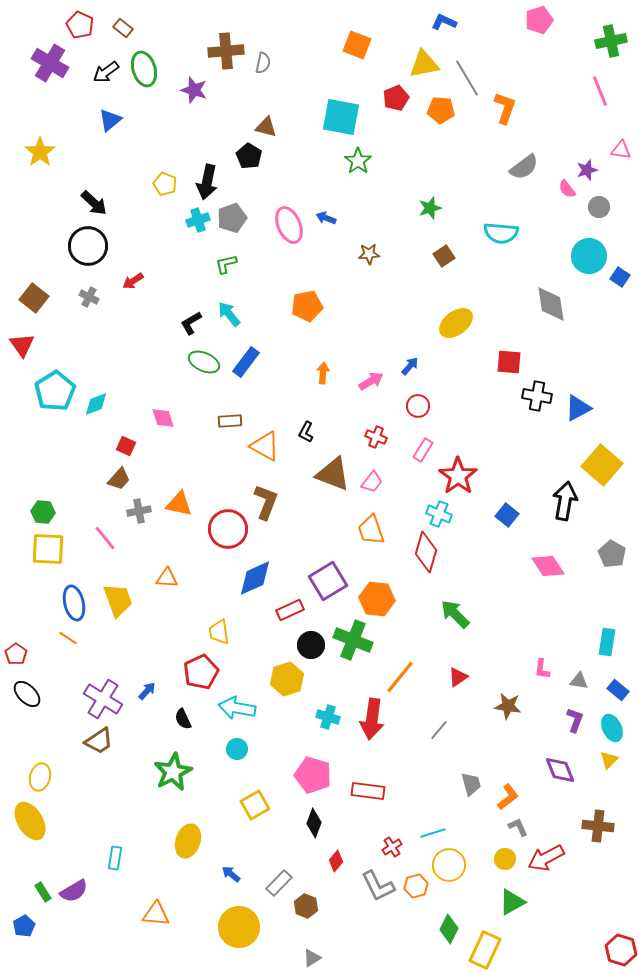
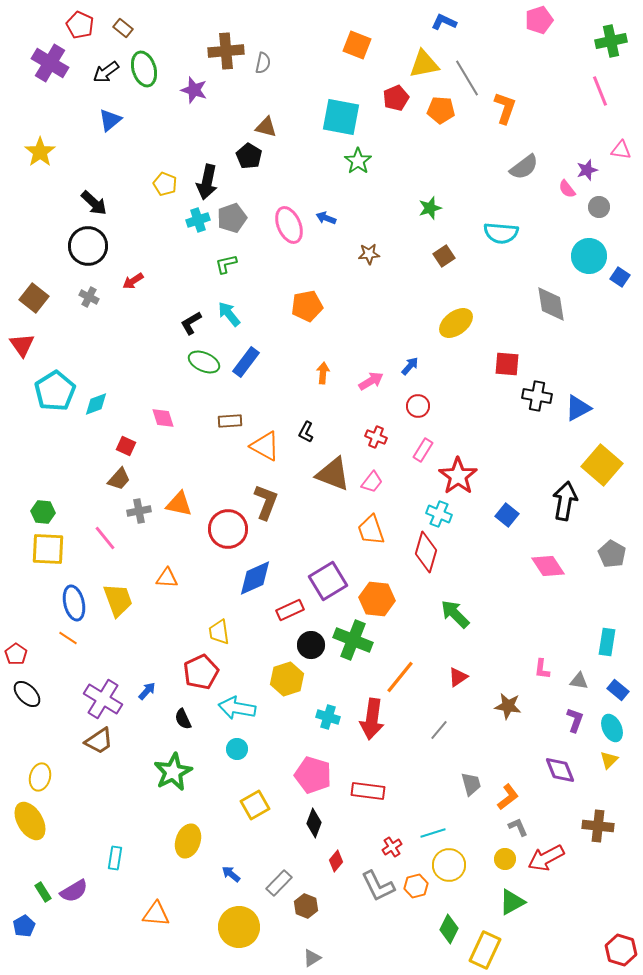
red square at (509, 362): moved 2 px left, 2 px down
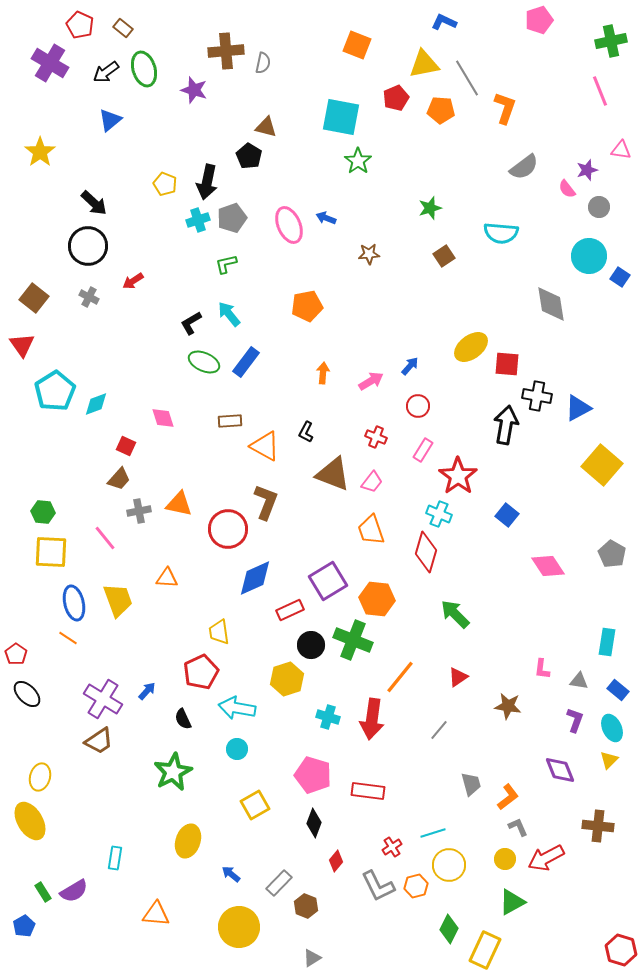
yellow ellipse at (456, 323): moved 15 px right, 24 px down
black arrow at (565, 501): moved 59 px left, 76 px up
yellow square at (48, 549): moved 3 px right, 3 px down
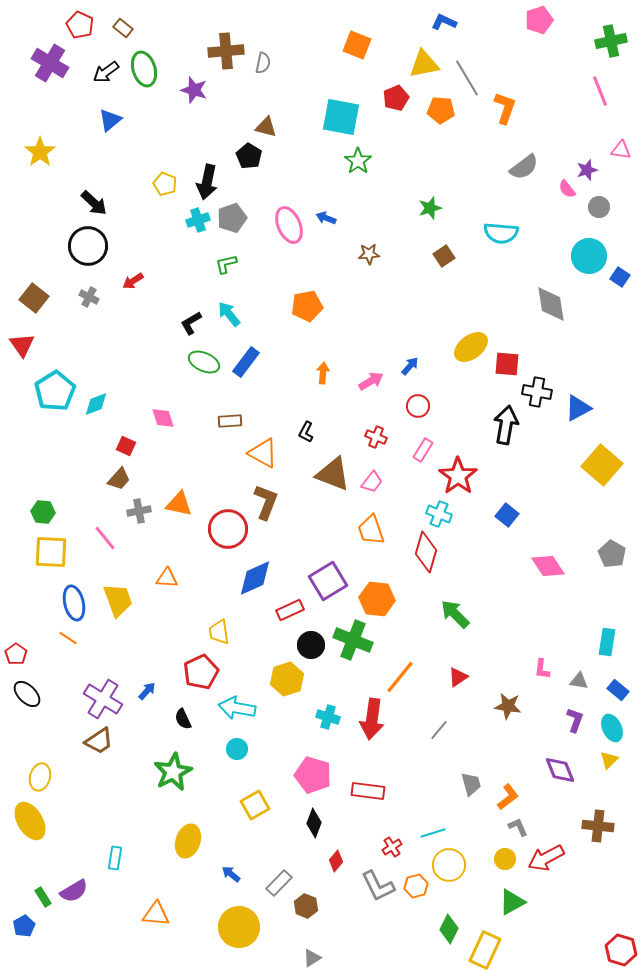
black cross at (537, 396): moved 4 px up
orange triangle at (265, 446): moved 2 px left, 7 px down
green rectangle at (43, 892): moved 5 px down
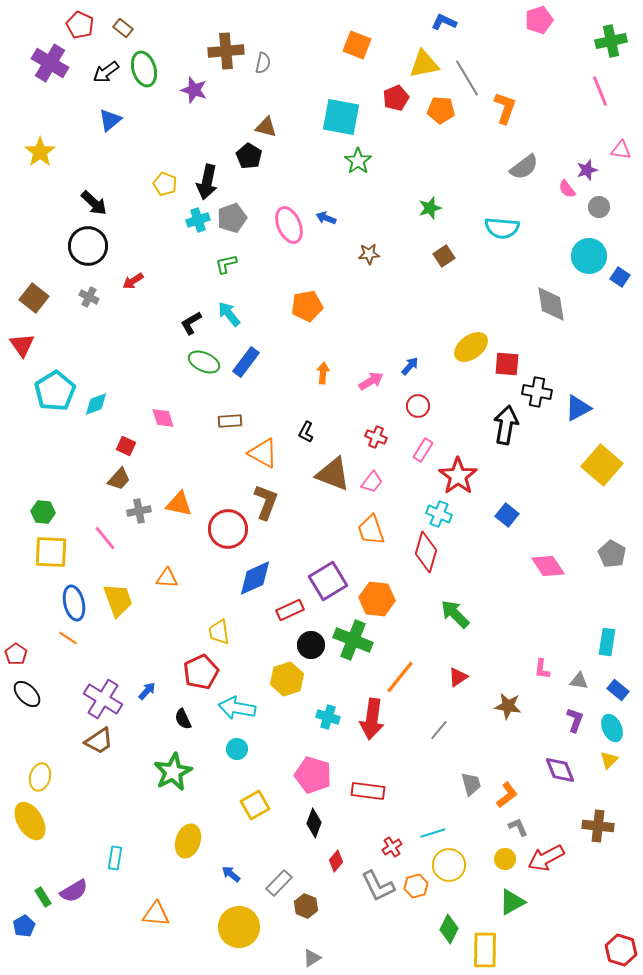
cyan semicircle at (501, 233): moved 1 px right, 5 px up
orange L-shape at (508, 797): moved 1 px left, 2 px up
yellow rectangle at (485, 950): rotated 24 degrees counterclockwise
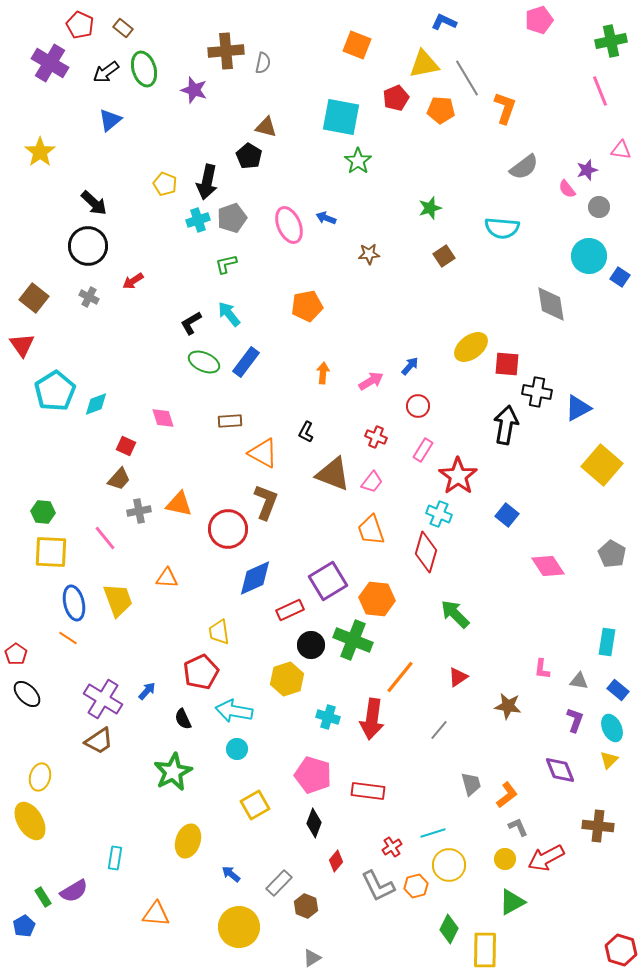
cyan arrow at (237, 708): moved 3 px left, 3 px down
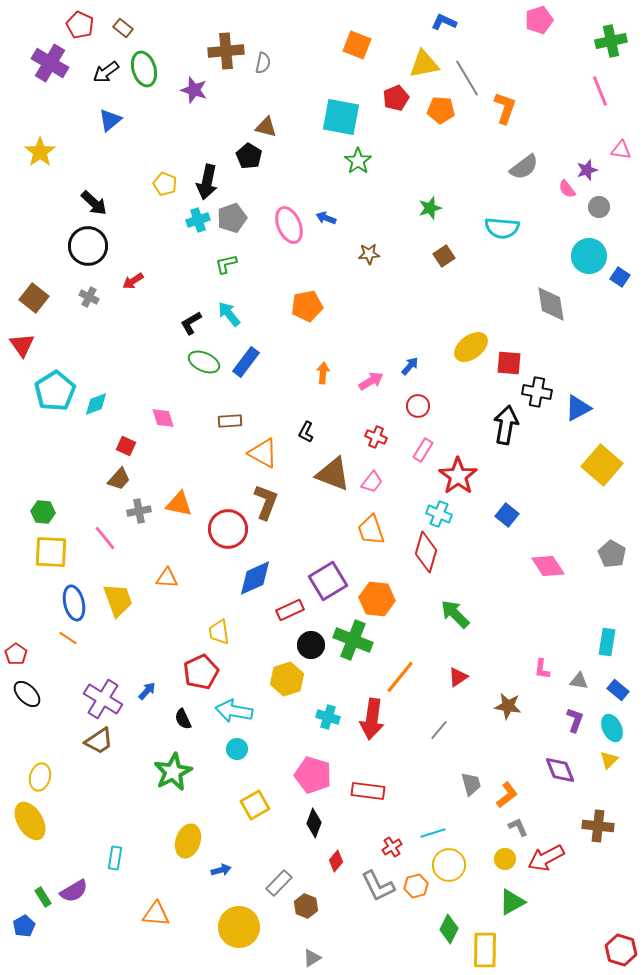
red square at (507, 364): moved 2 px right, 1 px up
blue arrow at (231, 874): moved 10 px left, 4 px up; rotated 126 degrees clockwise
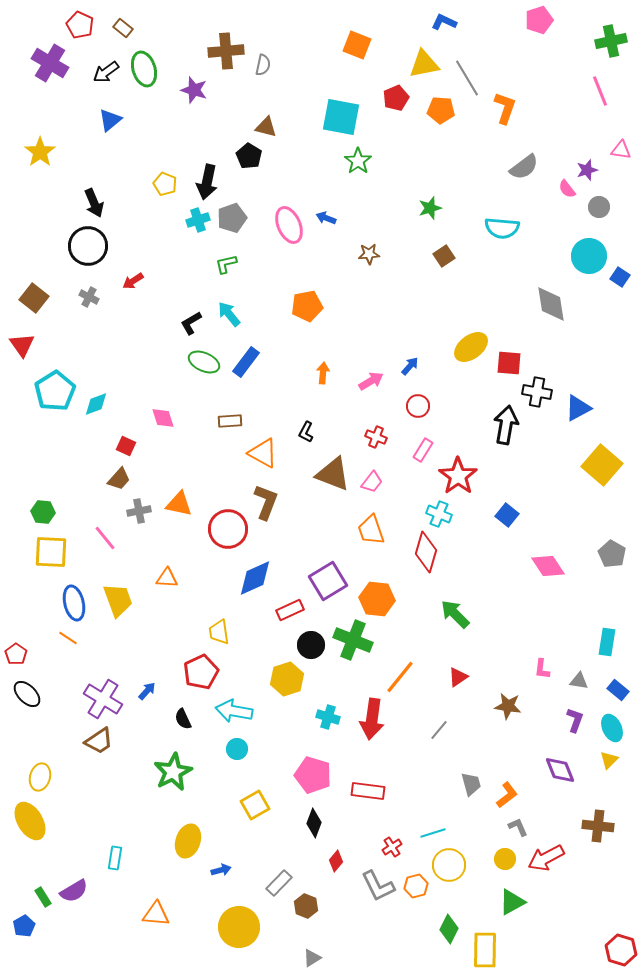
gray semicircle at (263, 63): moved 2 px down
black arrow at (94, 203): rotated 24 degrees clockwise
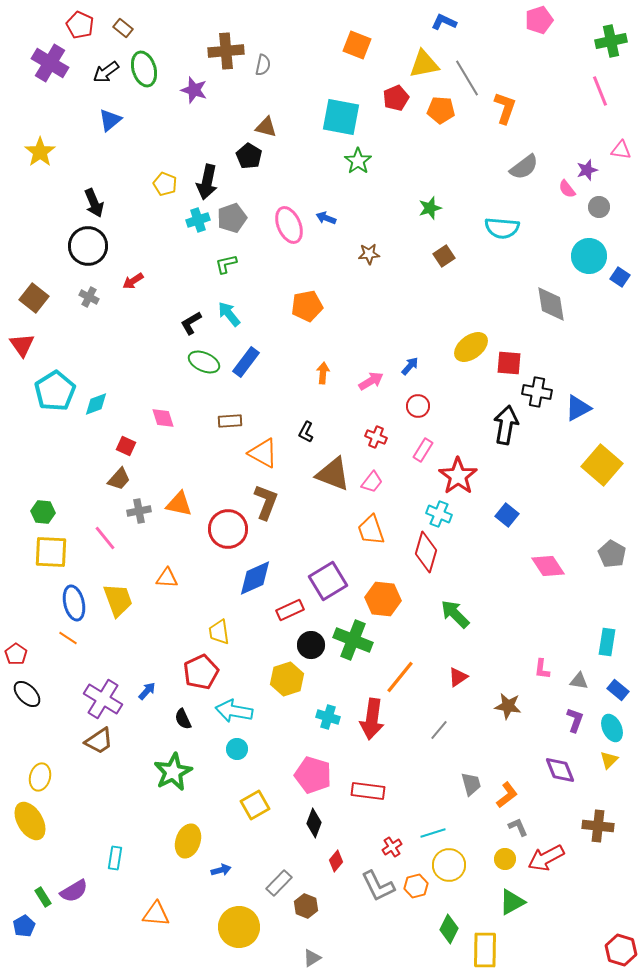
orange hexagon at (377, 599): moved 6 px right
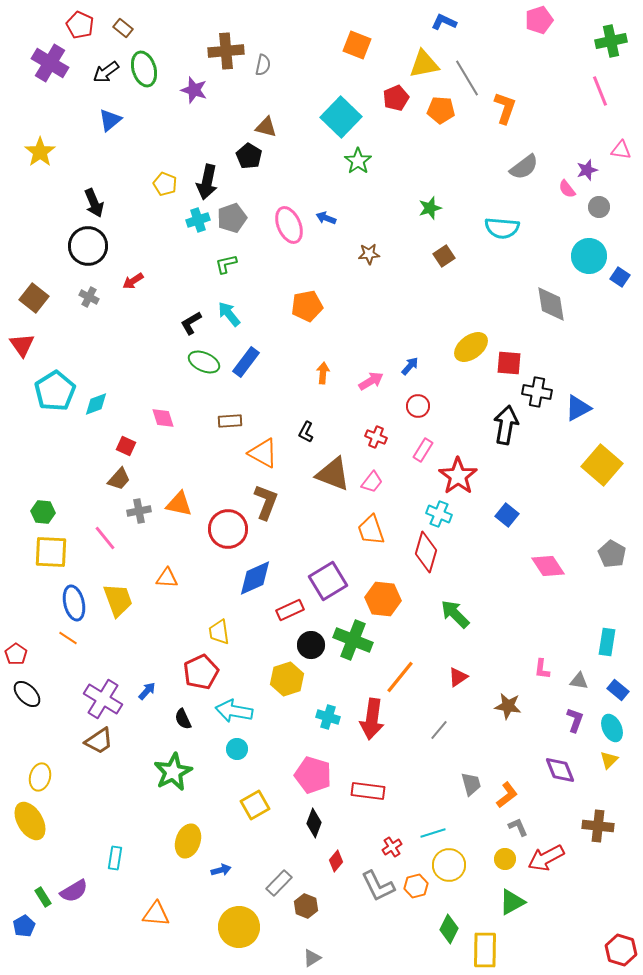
cyan square at (341, 117): rotated 33 degrees clockwise
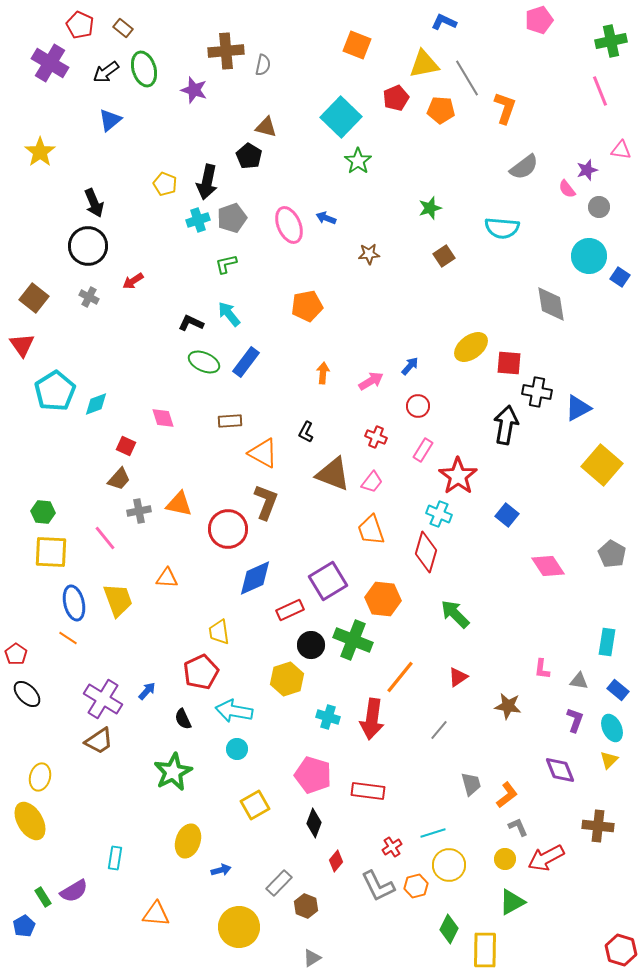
black L-shape at (191, 323): rotated 55 degrees clockwise
